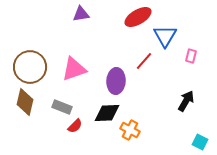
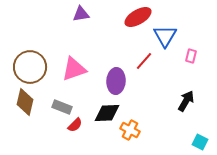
red semicircle: moved 1 px up
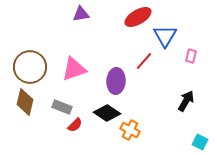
black diamond: rotated 36 degrees clockwise
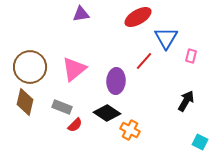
blue triangle: moved 1 px right, 2 px down
pink triangle: rotated 20 degrees counterclockwise
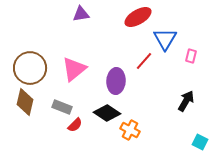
blue triangle: moved 1 px left, 1 px down
brown circle: moved 1 px down
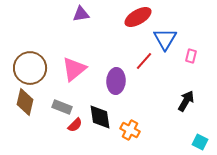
black diamond: moved 7 px left, 4 px down; rotated 48 degrees clockwise
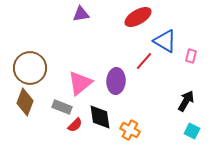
blue triangle: moved 2 px down; rotated 30 degrees counterclockwise
pink triangle: moved 6 px right, 14 px down
brown diamond: rotated 8 degrees clockwise
cyan square: moved 8 px left, 11 px up
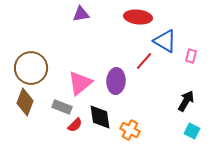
red ellipse: rotated 36 degrees clockwise
brown circle: moved 1 px right
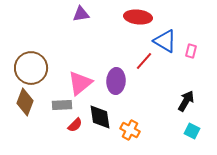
pink rectangle: moved 5 px up
gray rectangle: moved 2 px up; rotated 24 degrees counterclockwise
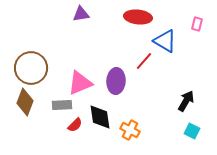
pink rectangle: moved 6 px right, 27 px up
pink triangle: rotated 16 degrees clockwise
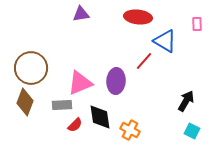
pink rectangle: rotated 16 degrees counterclockwise
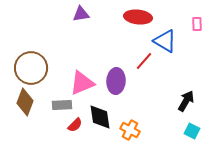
pink triangle: moved 2 px right
